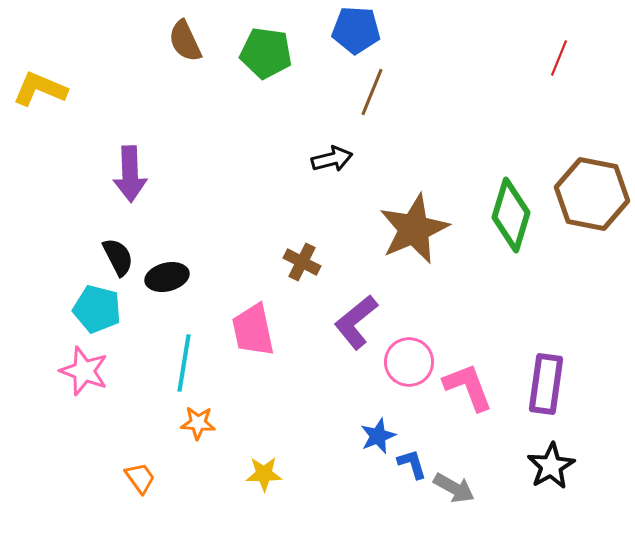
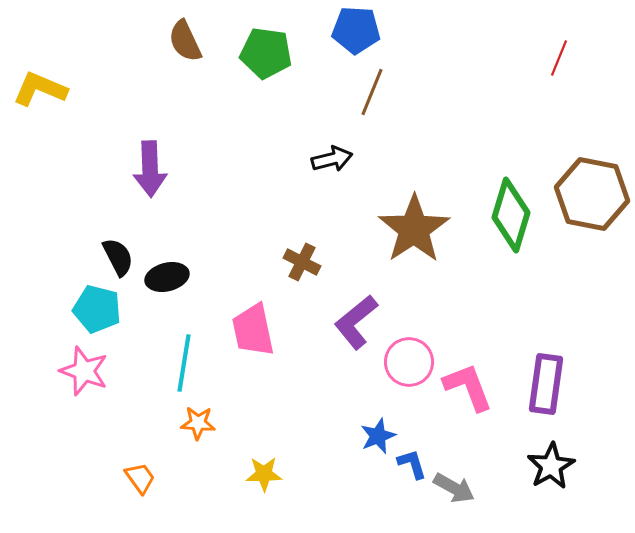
purple arrow: moved 20 px right, 5 px up
brown star: rotated 10 degrees counterclockwise
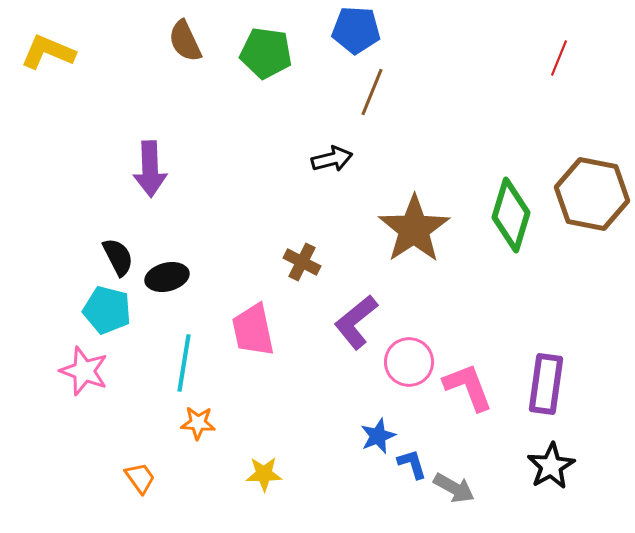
yellow L-shape: moved 8 px right, 37 px up
cyan pentagon: moved 10 px right, 1 px down
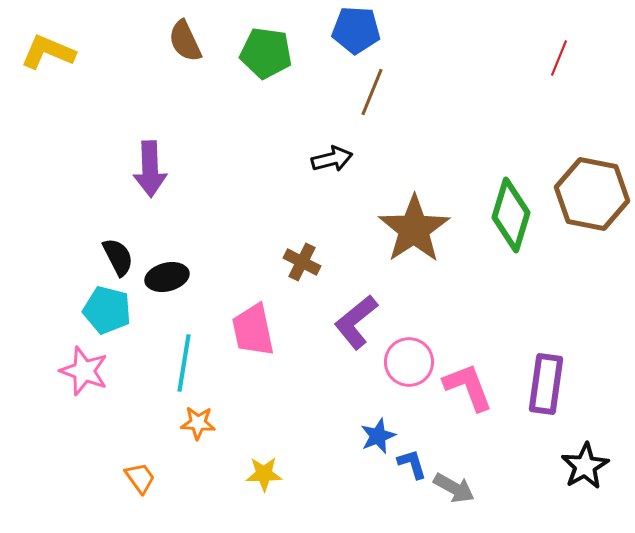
black star: moved 34 px right
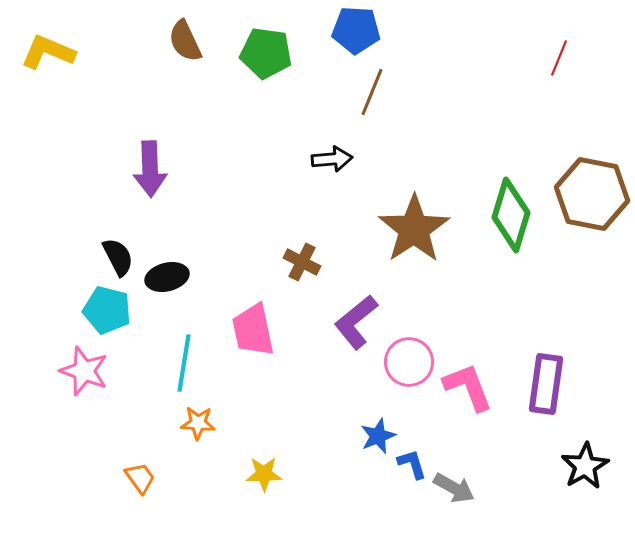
black arrow: rotated 9 degrees clockwise
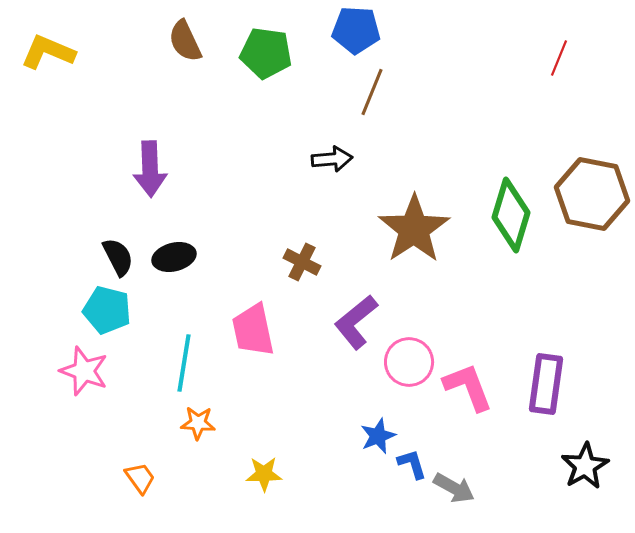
black ellipse: moved 7 px right, 20 px up
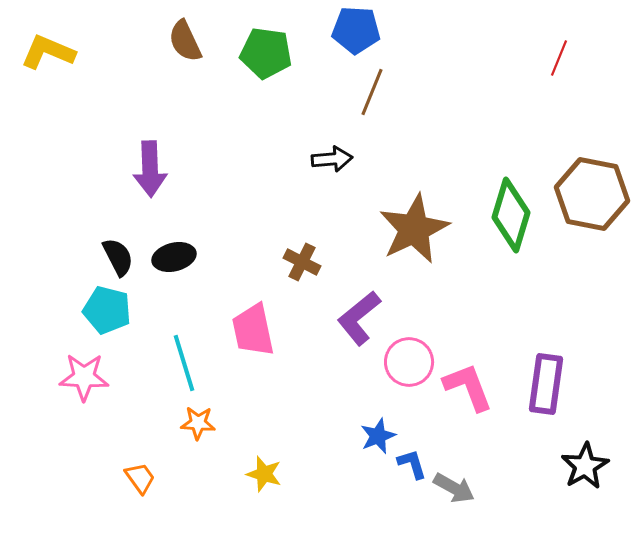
brown star: rotated 8 degrees clockwise
purple L-shape: moved 3 px right, 4 px up
cyan line: rotated 26 degrees counterclockwise
pink star: moved 6 px down; rotated 18 degrees counterclockwise
yellow star: rotated 18 degrees clockwise
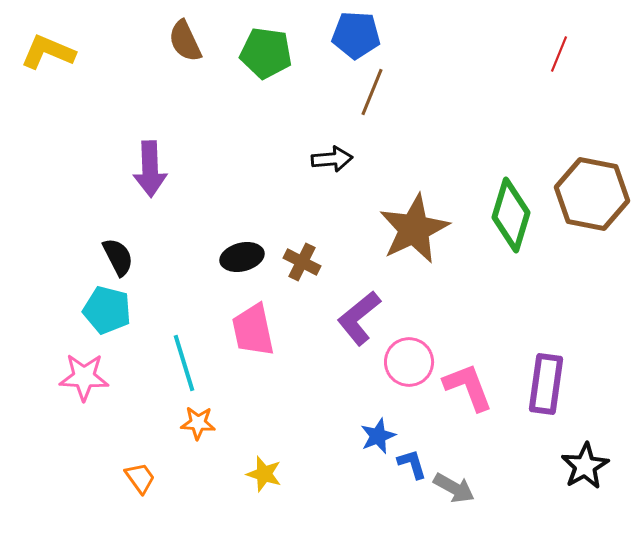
blue pentagon: moved 5 px down
red line: moved 4 px up
black ellipse: moved 68 px right
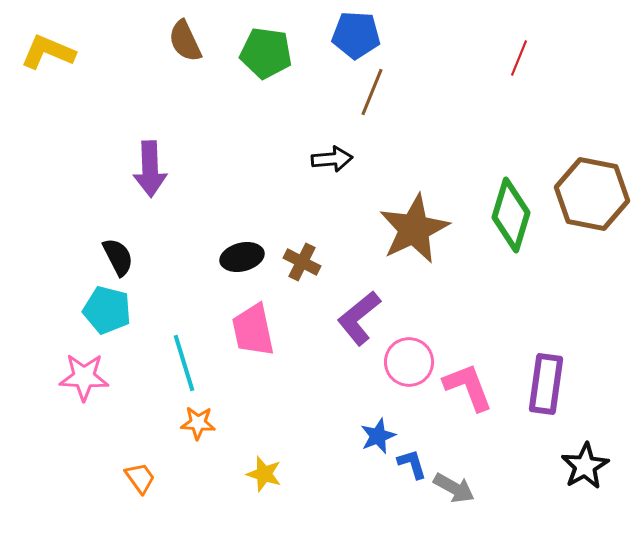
red line: moved 40 px left, 4 px down
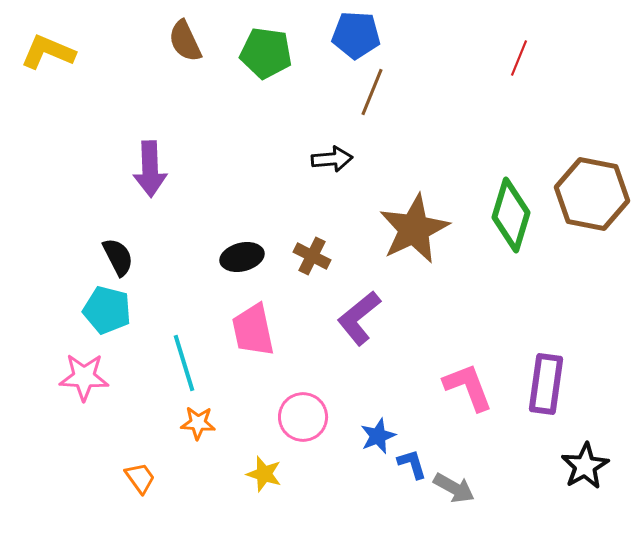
brown cross: moved 10 px right, 6 px up
pink circle: moved 106 px left, 55 px down
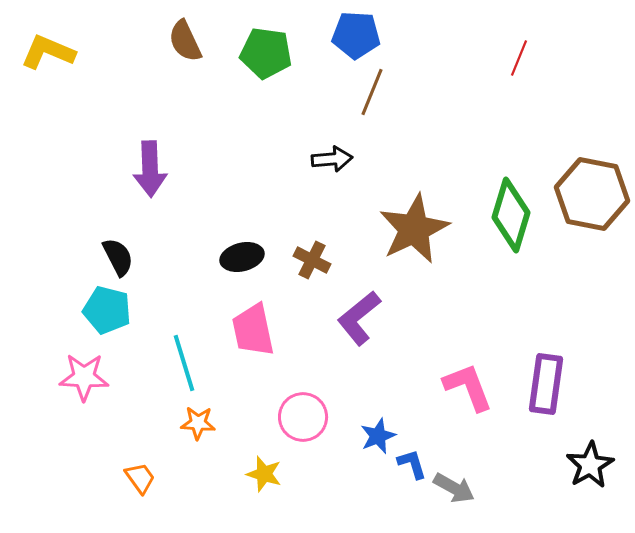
brown cross: moved 4 px down
black star: moved 5 px right, 1 px up
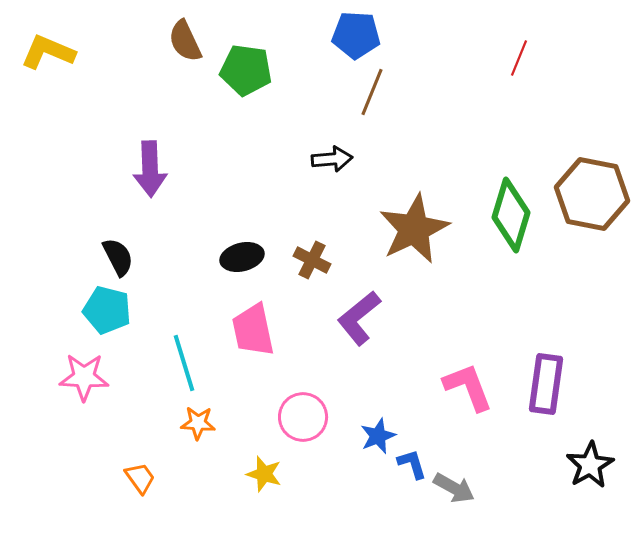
green pentagon: moved 20 px left, 17 px down
